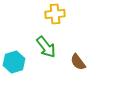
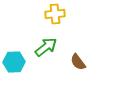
green arrow: rotated 90 degrees counterclockwise
cyan hexagon: rotated 15 degrees clockwise
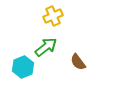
yellow cross: moved 2 px left, 2 px down; rotated 18 degrees counterclockwise
cyan hexagon: moved 9 px right, 5 px down; rotated 20 degrees counterclockwise
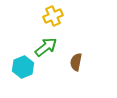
brown semicircle: moved 2 px left; rotated 48 degrees clockwise
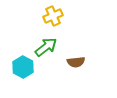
brown semicircle: rotated 108 degrees counterclockwise
cyan hexagon: rotated 10 degrees counterclockwise
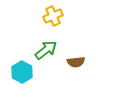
green arrow: moved 3 px down
cyan hexagon: moved 1 px left, 5 px down
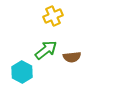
brown semicircle: moved 4 px left, 5 px up
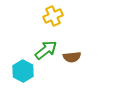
cyan hexagon: moved 1 px right, 1 px up
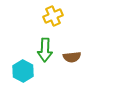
green arrow: moved 1 px left; rotated 130 degrees clockwise
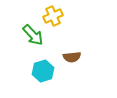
green arrow: moved 12 px left, 15 px up; rotated 45 degrees counterclockwise
cyan hexagon: moved 20 px right; rotated 15 degrees clockwise
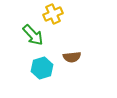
yellow cross: moved 2 px up
cyan hexagon: moved 1 px left, 3 px up
